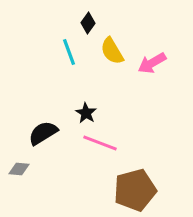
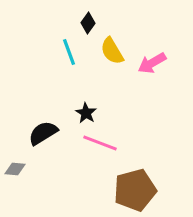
gray diamond: moved 4 px left
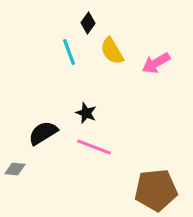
pink arrow: moved 4 px right
black star: rotated 10 degrees counterclockwise
pink line: moved 6 px left, 4 px down
brown pentagon: moved 21 px right; rotated 9 degrees clockwise
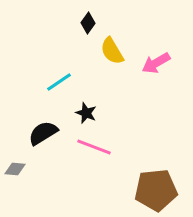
cyan line: moved 10 px left, 30 px down; rotated 76 degrees clockwise
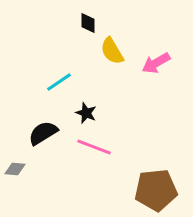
black diamond: rotated 35 degrees counterclockwise
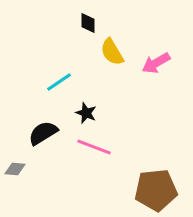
yellow semicircle: moved 1 px down
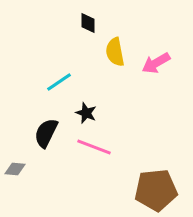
yellow semicircle: moved 3 px right; rotated 20 degrees clockwise
black semicircle: moved 3 px right; rotated 32 degrees counterclockwise
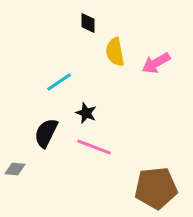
brown pentagon: moved 2 px up
